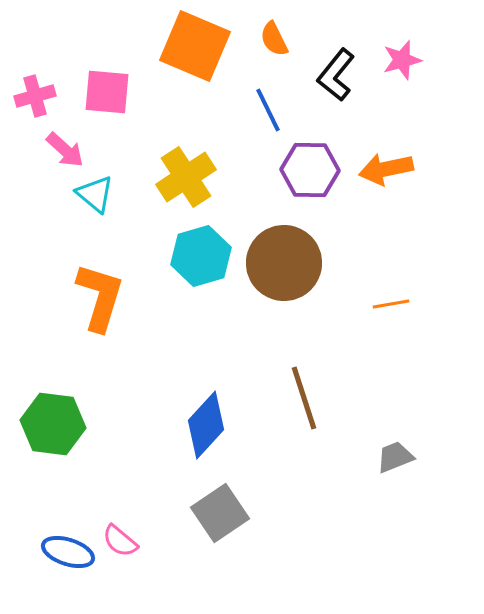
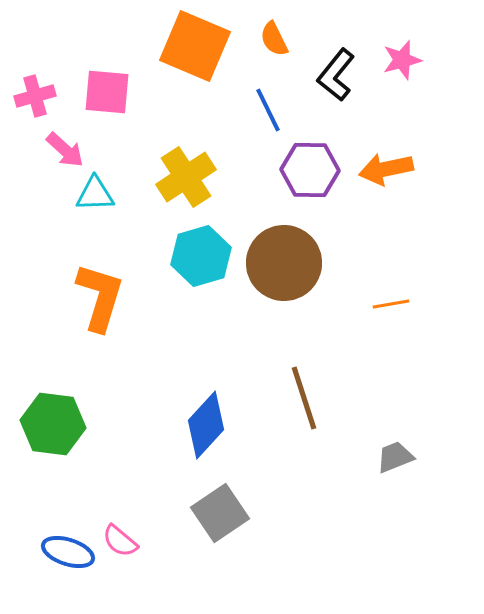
cyan triangle: rotated 42 degrees counterclockwise
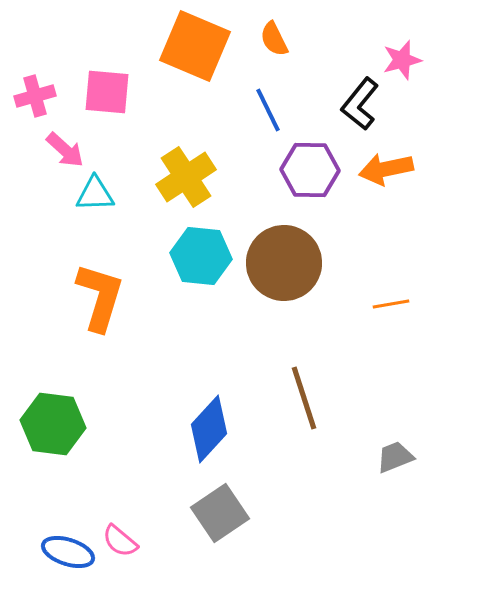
black L-shape: moved 24 px right, 29 px down
cyan hexagon: rotated 22 degrees clockwise
blue diamond: moved 3 px right, 4 px down
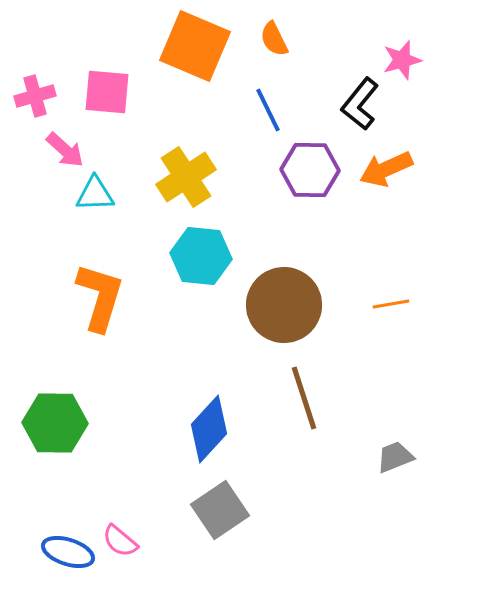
orange arrow: rotated 12 degrees counterclockwise
brown circle: moved 42 px down
green hexagon: moved 2 px right, 1 px up; rotated 6 degrees counterclockwise
gray square: moved 3 px up
